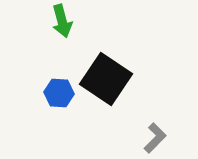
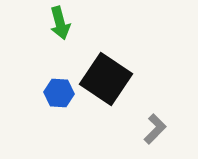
green arrow: moved 2 px left, 2 px down
gray L-shape: moved 9 px up
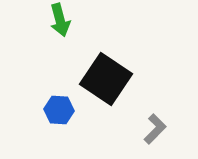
green arrow: moved 3 px up
blue hexagon: moved 17 px down
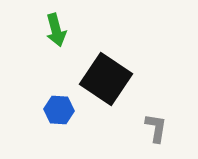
green arrow: moved 4 px left, 10 px down
gray L-shape: moved 1 px right, 1 px up; rotated 36 degrees counterclockwise
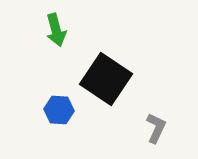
gray L-shape: rotated 16 degrees clockwise
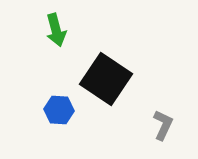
gray L-shape: moved 7 px right, 3 px up
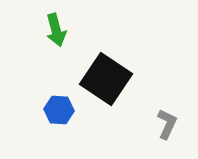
gray L-shape: moved 4 px right, 1 px up
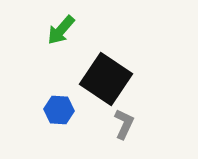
green arrow: moved 5 px right; rotated 56 degrees clockwise
gray L-shape: moved 43 px left
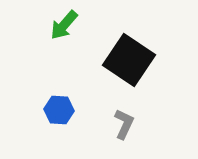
green arrow: moved 3 px right, 5 px up
black square: moved 23 px right, 19 px up
